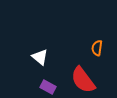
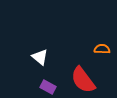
orange semicircle: moved 5 px right, 1 px down; rotated 84 degrees clockwise
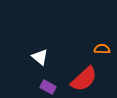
red semicircle: moved 1 px right, 1 px up; rotated 96 degrees counterclockwise
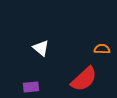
white triangle: moved 1 px right, 9 px up
purple rectangle: moved 17 px left; rotated 35 degrees counterclockwise
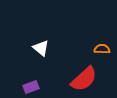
purple rectangle: rotated 14 degrees counterclockwise
